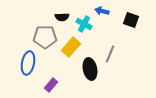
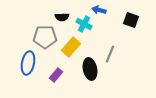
blue arrow: moved 3 px left, 1 px up
purple rectangle: moved 5 px right, 10 px up
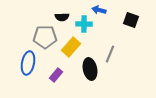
cyan cross: rotated 28 degrees counterclockwise
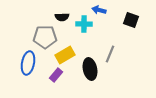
yellow rectangle: moved 6 px left, 8 px down; rotated 18 degrees clockwise
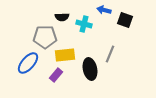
blue arrow: moved 5 px right
black square: moved 6 px left
cyan cross: rotated 14 degrees clockwise
yellow rectangle: rotated 24 degrees clockwise
blue ellipse: rotated 30 degrees clockwise
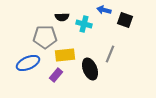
blue ellipse: rotated 25 degrees clockwise
black ellipse: rotated 10 degrees counterclockwise
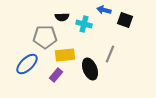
blue ellipse: moved 1 px left, 1 px down; rotated 20 degrees counterclockwise
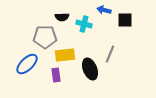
black square: rotated 21 degrees counterclockwise
purple rectangle: rotated 48 degrees counterclockwise
